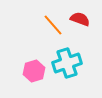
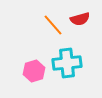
red semicircle: rotated 144 degrees clockwise
cyan cross: rotated 12 degrees clockwise
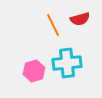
orange line: rotated 15 degrees clockwise
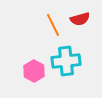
cyan cross: moved 1 px left, 2 px up
pink hexagon: rotated 15 degrees counterclockwise
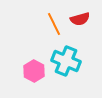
orange line: moved 1 px right, 1 px up
cyan cross: rotated 28 degrees clockwise
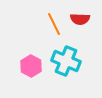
red semicircle: rotated 18 degrees clockwise
pink hexagon: moved 3 px left, 5 px up
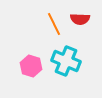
pink hexagon: rotated 10 degrees counterclockwise
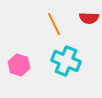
red semicircle: moved 9 px right, 1 px up
pink hexagon: moved 12 px left, 1 px up
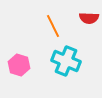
orange line: moved 1 px left, 2 px down
